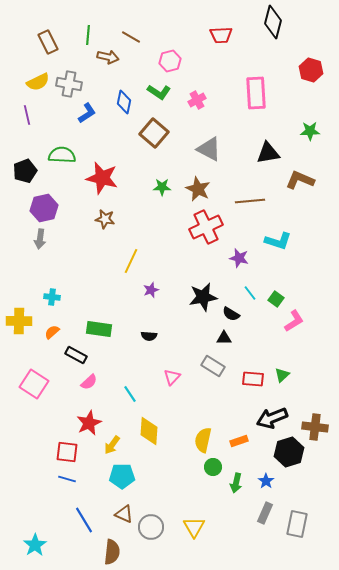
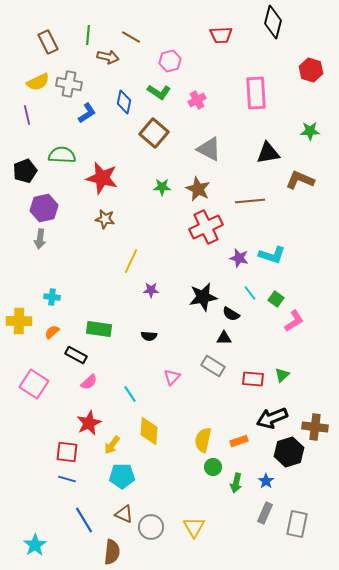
cyan L-shape at (278, 241): moved 6 px left, 14 px down
purple star at (151, 290): rotated 21 degrees clockwise
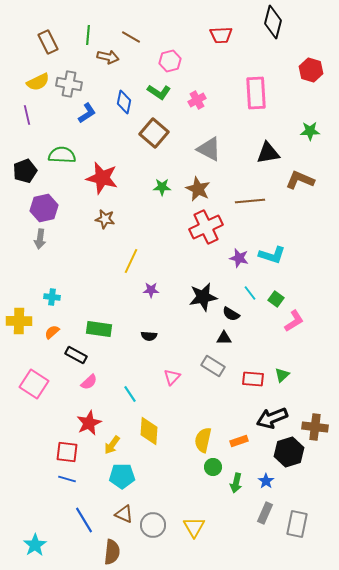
gray circle at (151, 527): moved 2 px right, 2 px up
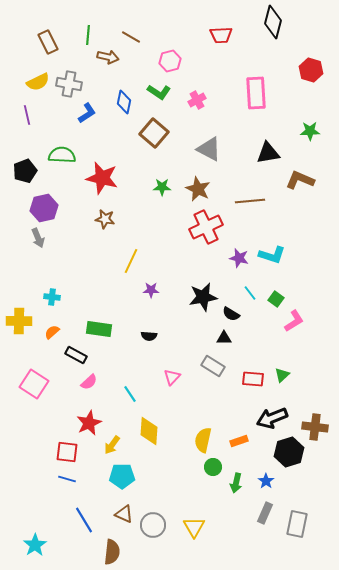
gray arrow at (40, 239): moved 2 px left, 1 px up; rotated 30 degrees counterclockwise
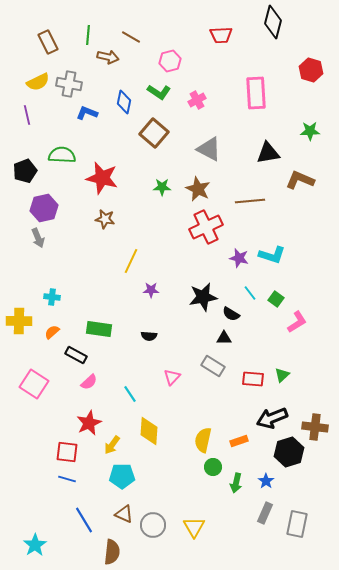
blue L-shape at (87, 113): rotated 125 degrees counterclockwise
pink L-shape at (294, 321): moved 3 px right, 1 px down
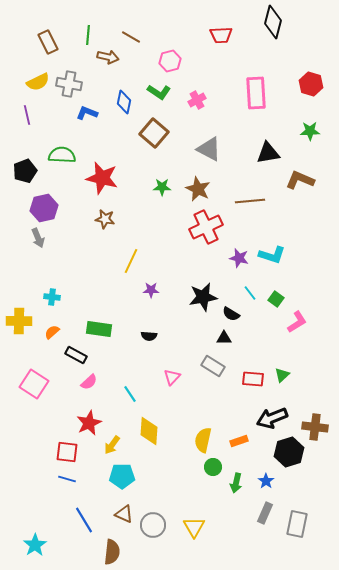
red hexagon at (311, 70): moved 14 px down
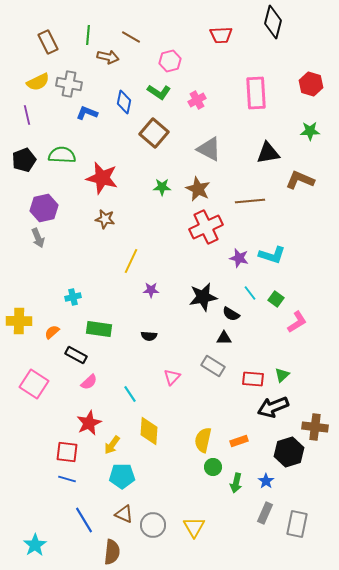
black pentagon at (25, 171): moved 1 px left, 11 px up
cyan cross at (52, 297): moved 21 px right; rotated 21 degrees counterclockwise
black arrow at (272, 418): moved 1 px right, 11 px up
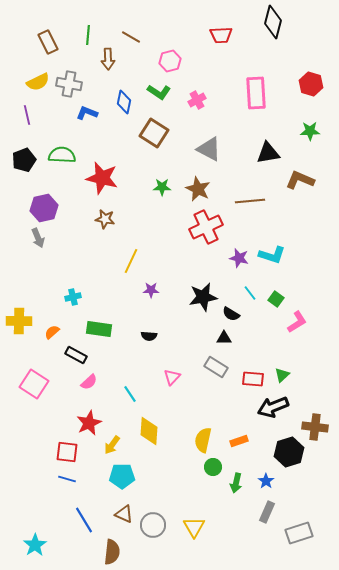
brown arrow at (108, 57): moved 2 px down; rotated 75 degrees clockwise
brown square at (154, 133): rotated 8 degrees counterclockwise
gray rectangle at (213, 366): moved 3 px right, 1 px down
gray rectangle at (265, 513): moved 2 px right, 1 px up
gray rectangle at (297, 524): moved 2 px right, 9 px down; rotated 60 degrees clockwise
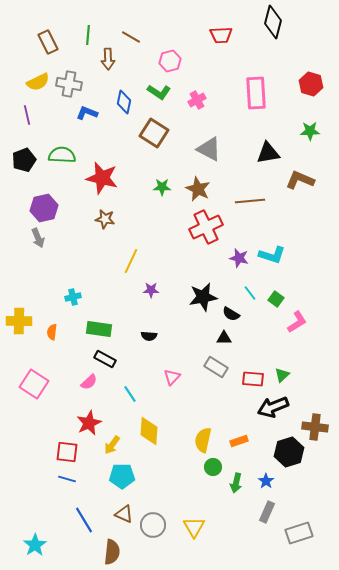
orange semicircle at (52, 332): rotated 42 degrees counterclockwise
black rectangle at (76, 355): moved 29 px right, 4 px down
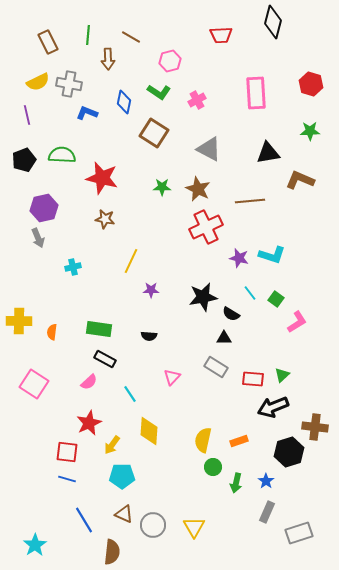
cyan cross at (73, 297): moved 30 px up
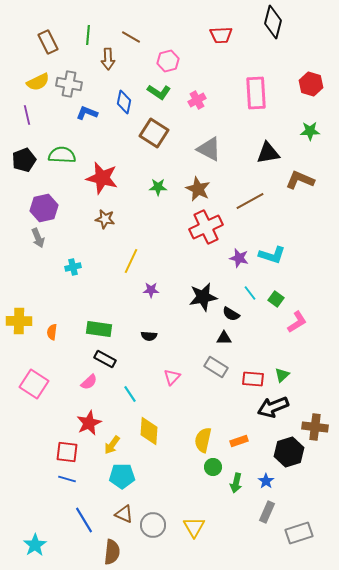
pink hexagon at (170, 61): moved 2 px left
green star at (162, 187): moved 4 px left
brown line at (250, 201): rotated 24 degrees counterclockwise
